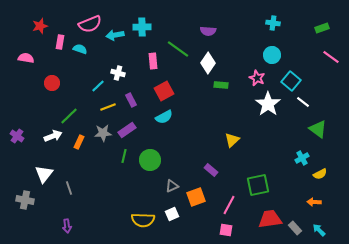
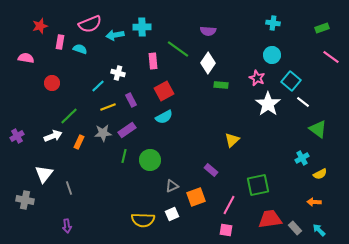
purple cross at (17, 136): rotated 24 degrees clockwise
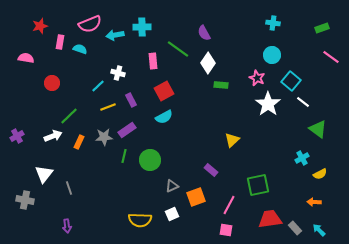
purple semicircle at (208, 31): moved 4 px left, 2 px down; rotated 56 degrees clockwise
gray star at (103, 133): moved 1 px right, 4 px down
yellow semicircle at (143, 220): moved 3 px left
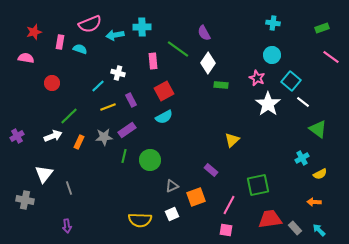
red star at (40, 26): moved 6 px left, 6 px down
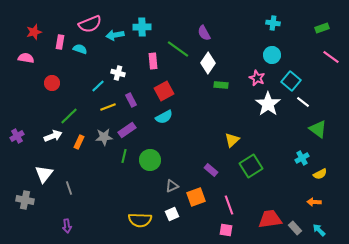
green square at (258, 185): moved 7 px left, 19 px up; rotated 20 degrees counterclockwise
pink line at (229, 205): rotated 48 degrees counterclockwise
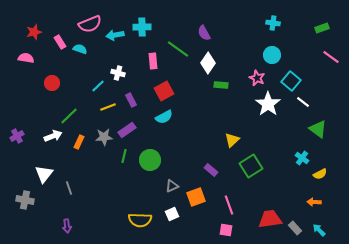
pink rectangle at (60, 42): rotated 40 degrees counterclockwise
cyan cross at (302, 158): rotated 24 degrees counterclockwise
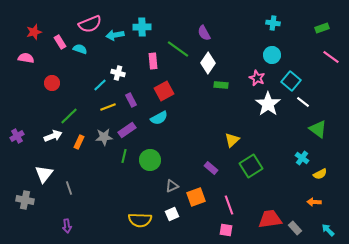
cyan line at (98, 86): moved 2 px right, 1 px up
cyan semicircle at (164, 117): moved 5 px left, 1 px down
purple rectangle at (211, 170): moved 2 px up
cyan arrow at (319, 230): moved 9 px right
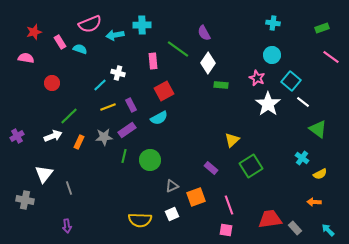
cyan cross at (142, 27): moved 2 px up
purple rectangle at (131, 100): moved 5 px down
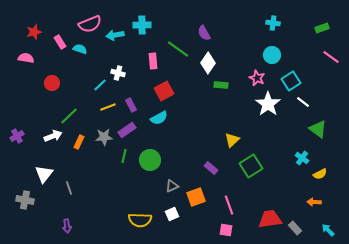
cyan square at (291, 81): rotated 18 degrees clockwise
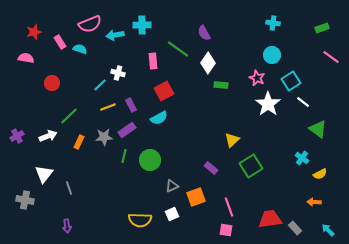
white arrow at (53, 136): moved 5 px left
pink line at (229, 205): moved 2 px down
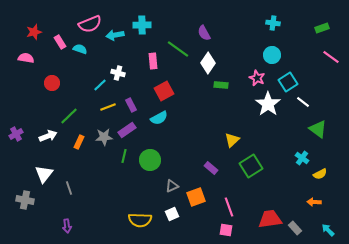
cyan square at (291, 81): moved 3 px left, 1 px down
purple cross at (17, 136): moved 1 px left, 2 px up
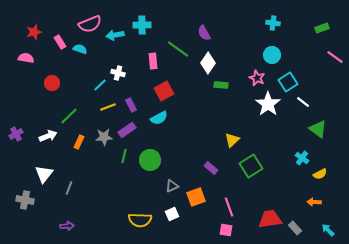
pink line at (331, 57): moved 4 px right
gray line at (69, 188): rotated 40 degrees clockwise
purple arrow at (67, 226): rotated 88 degrees counterclockwise
